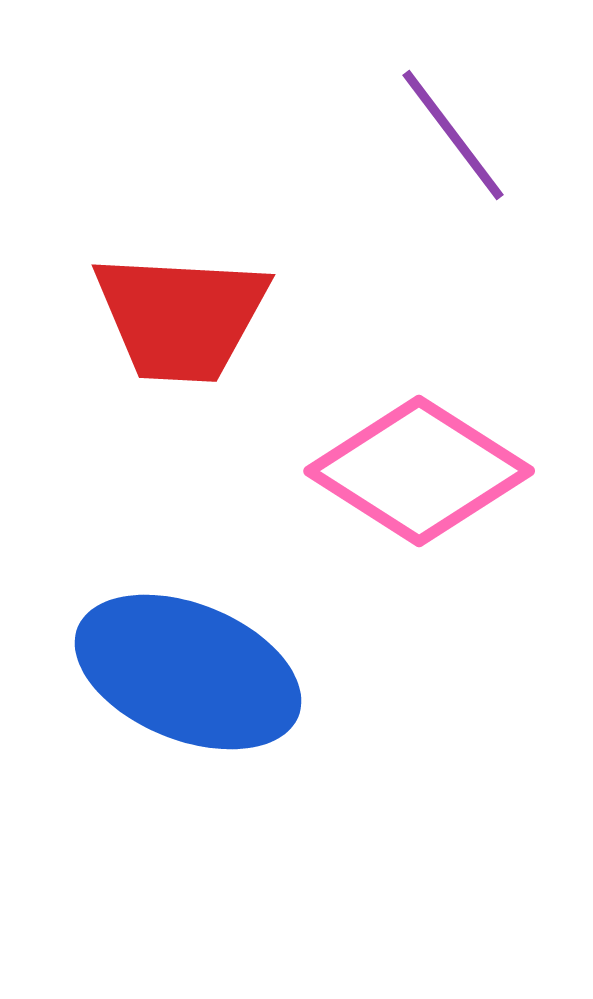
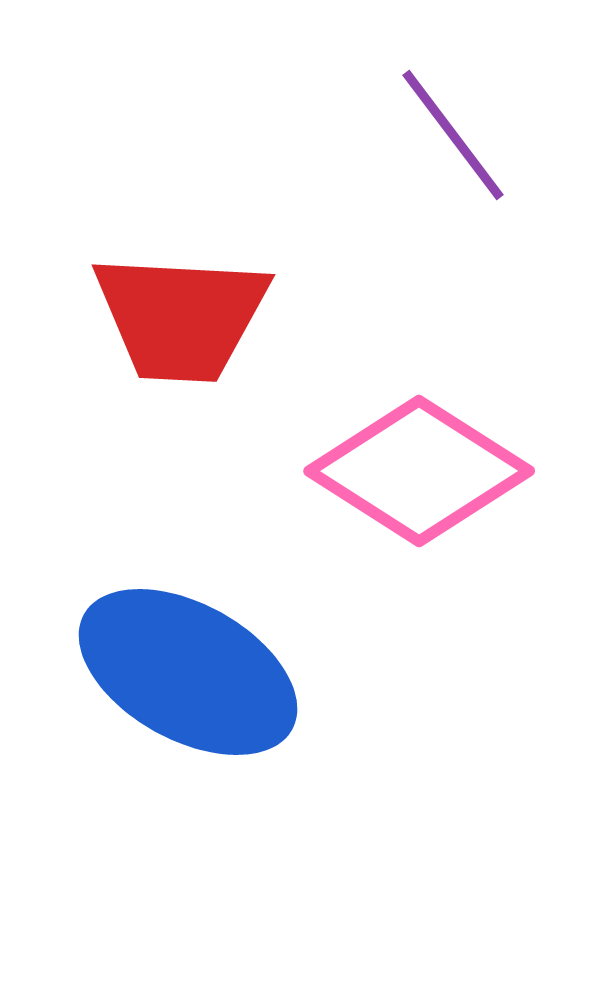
blue ellipse: rotated 7 degrees clockwise
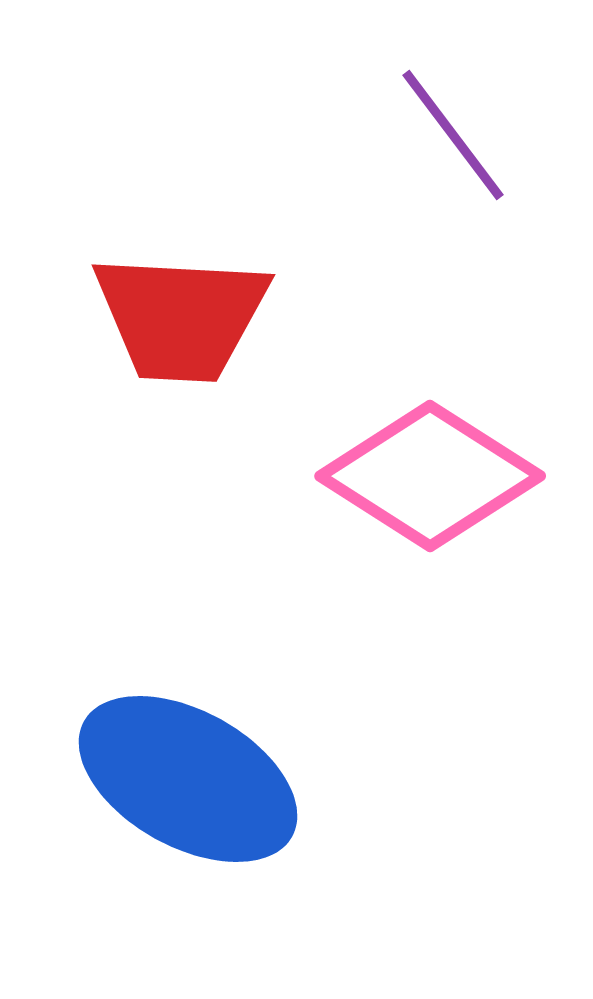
pink diamond: moved 11 px right, 5 px down
blue ellipse: moved 107 px down
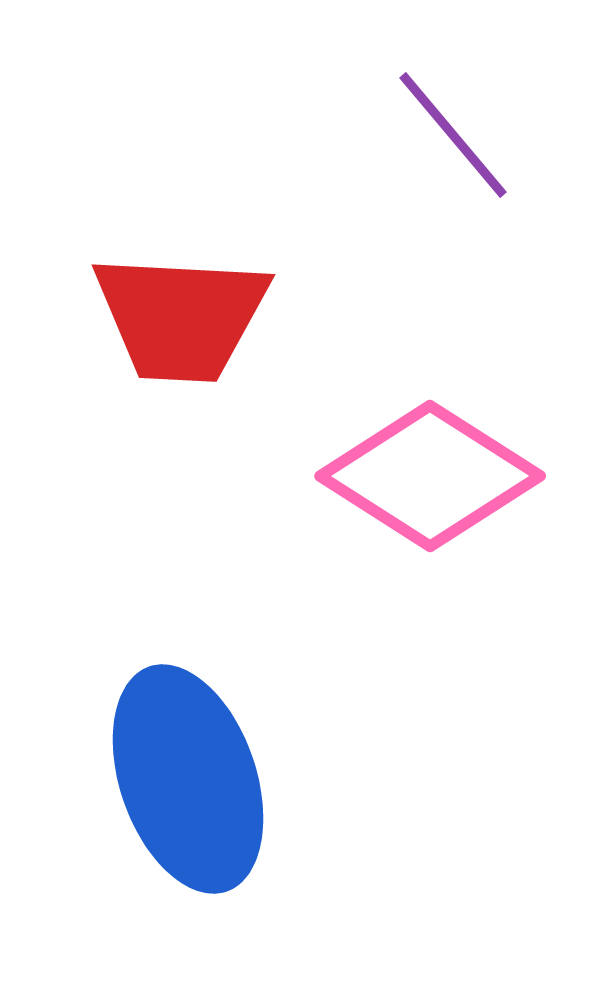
purple line: rotated 3 degrees counterclockwise
blue ellipse: rotated 42 degrees clockwise
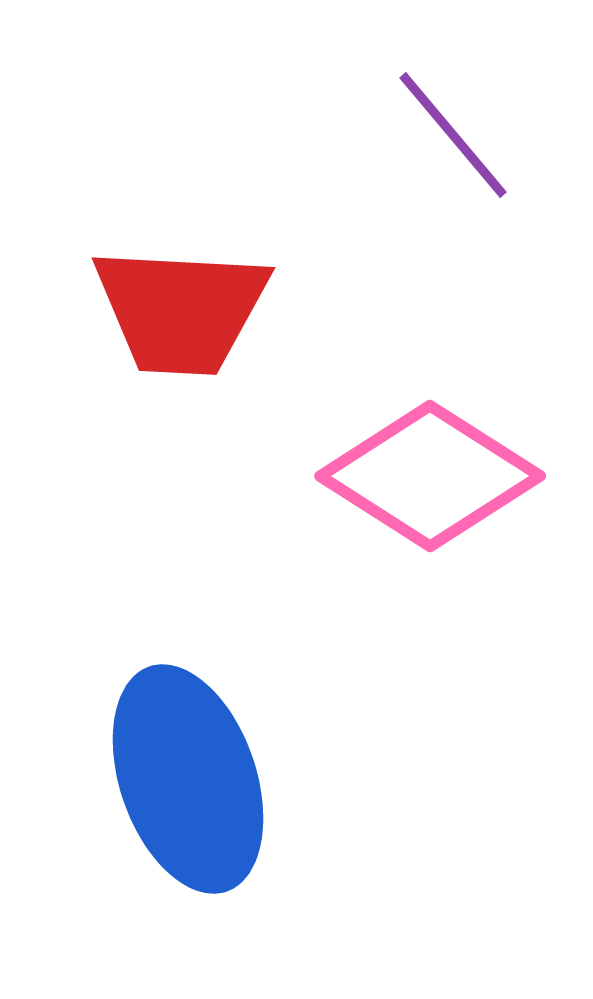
red trapezoid: moved 7 px up
